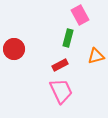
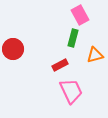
green rectangle: moved 5 px right
red circle: moved 1 px left
orange triangle: moved 1 px left, 1 px up
pink trapezoid: moved 10 px right
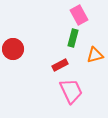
pink rectangle: moved 1 px left
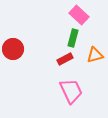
pink rectangle: rotated 18 degrees counterclockwise
red rectangle: moved 5 px right, 6 px up
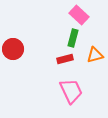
red rectangle: rotated 14 degrees clockwise
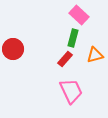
red rectangle: rotated 35 degrees counterclockwise
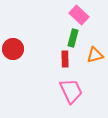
red rectangle: rotated 42 degrees counterclockwise
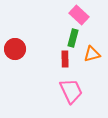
red circle: moved 2 px right
orange triangle: moved 3 px left, 1 px up
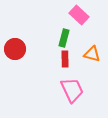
green rectangle: moved 9 px left
orange triangle: rotated 30 degrees clockwise
pink trapezoid: moved 1 px right, 1 px up
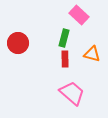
red circle: moved 3 px right, 6 px up
pink trapezoid: moved 3 px down; rotated 24 degrees counterclockwise
